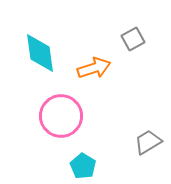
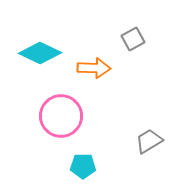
cyan diamond: rotated 57 degrees counterclockwise
orange arrow: rotated 20 degrees clockwise
gray trapezoid: moved 1 px right, 1 px up
cyan pentagon: rotated 30 degrees counterclockwise
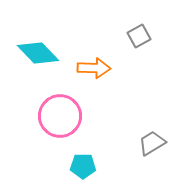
gray square: moved 6 px right, 3 px up
cyan diamond: moved 2 px left; rotated 21 degrees clockwise
pink circle: moved 1 px left
gray trapezoid: moved 3 px right, 2 px down
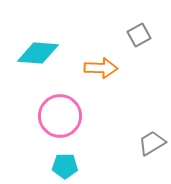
gray square: moved 1 px up
cyan diamond: rotated 42 degrees counterclockwise
orange arrow: moved 7 px right
cyan pentagon: moved 18 px left
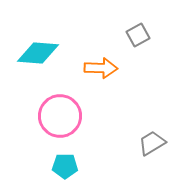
gray square: moved 1 px left
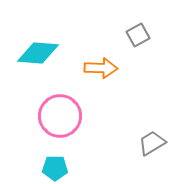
cyan pentagon: moved 10 px left, 2 px down
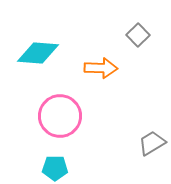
gray square: rotated 15 degrees counterclockwise
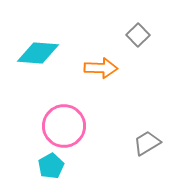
pink circle: moved 4 px right, 10 px down
gray trapezoid: moved 5 px left
cyan pentagon: moved 4 px left, 2 px up; rotated 30 degrees counterclockwise
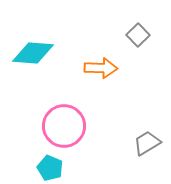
cyan diamond: moved 5 px left
cyan pentagon: moved 1 px left, 2 px down; rotated 20 degrees counterclockwise
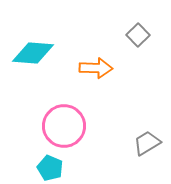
orange arrow: moved 5 px left
